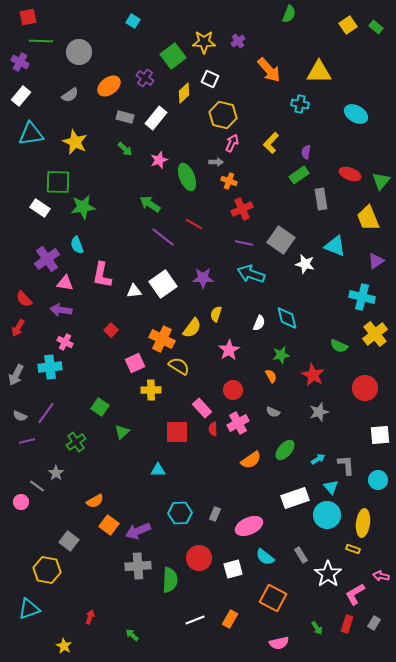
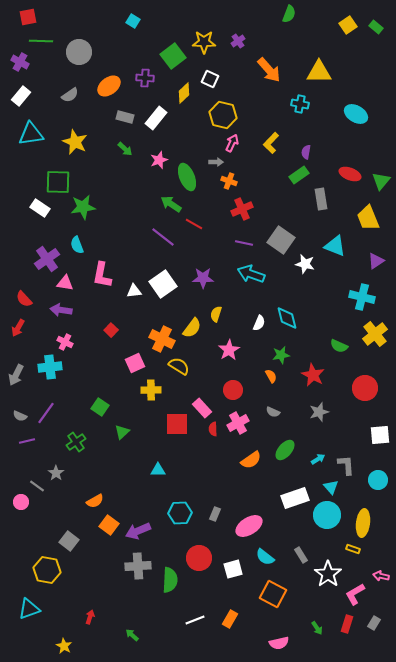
purple cross at (145, 78): rotated 30 degrees counterclockwise
green arrow at (150, 204): moved 21 px right
red square at (177, 432): moved 8 px up
pink ellipse at (249, 526): rotated 8 degrees counterclockwise
orange square at (273, 598): moved 4 px up
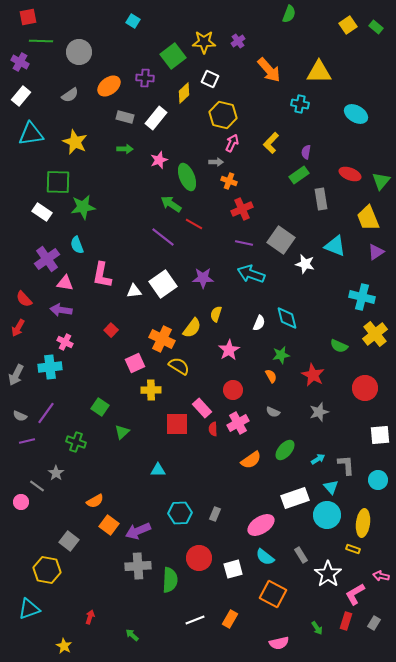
green arrow at (125, 149): rotated 42 degrees counterclockwise
white rectangle at (40, 208): moved 2 px right, 4 px down
purple triangle at (376, 261): moved 9 px up
green cross at (76, 442): rotated 36 degrees counterclockwise
pink ellipse at (249, 526): moved 12 px right, 1 px up
red rectangle at (347, 624): moved 1 px left, 3 px up
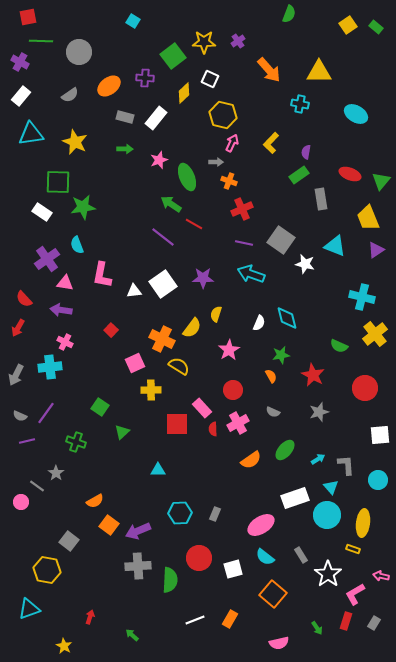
purple triangle at (376, 252): moved 2 px up
orange square at (273, 594): rotated 12 degrees clockwise
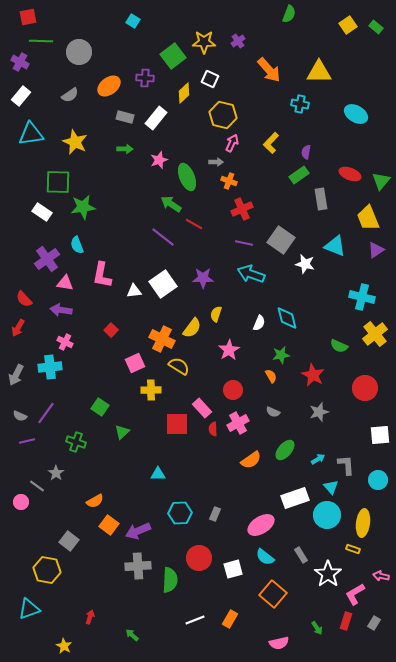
cyan triangle at (158, 470): moved 4 px down
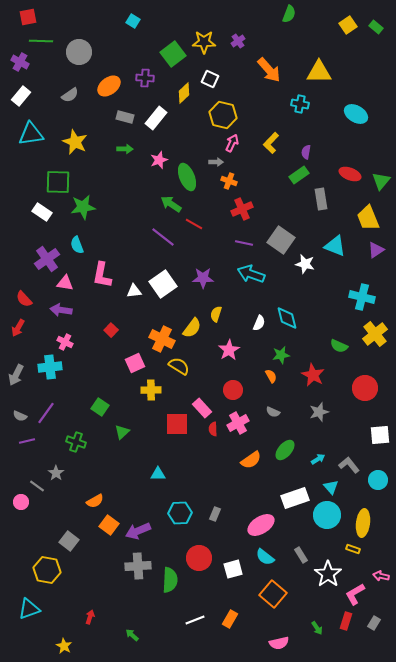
green square at (173, 56): moved 2 px up
gray L-shape at (346, 465): moved 3 px right; rotated 35 degrees counterclockwise
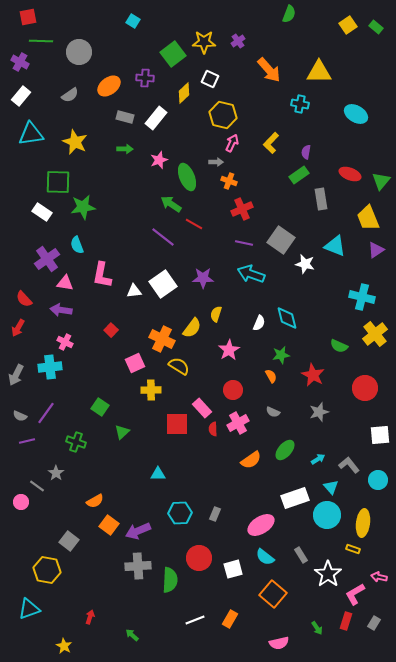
pink arrow at (381, 576): moved 2 px left, 1 px down
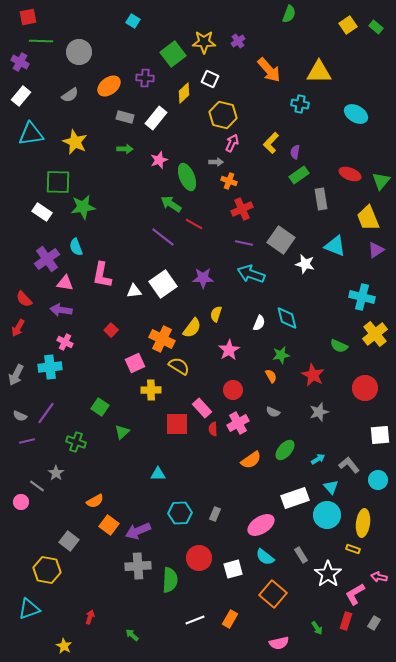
purple semicircle at (306, 152): moved 11 px left
cyan semicircle at (77, 245): moved 1 px left, 2 px down
